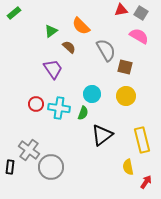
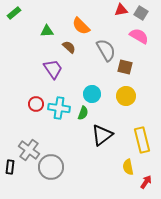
green triangle: moved 4 px left; rotated 32 degrees clockwise
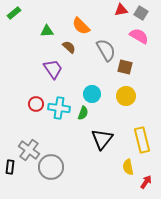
black triangle: moved 4 px down; rotated 15 degrees counterclockwise
